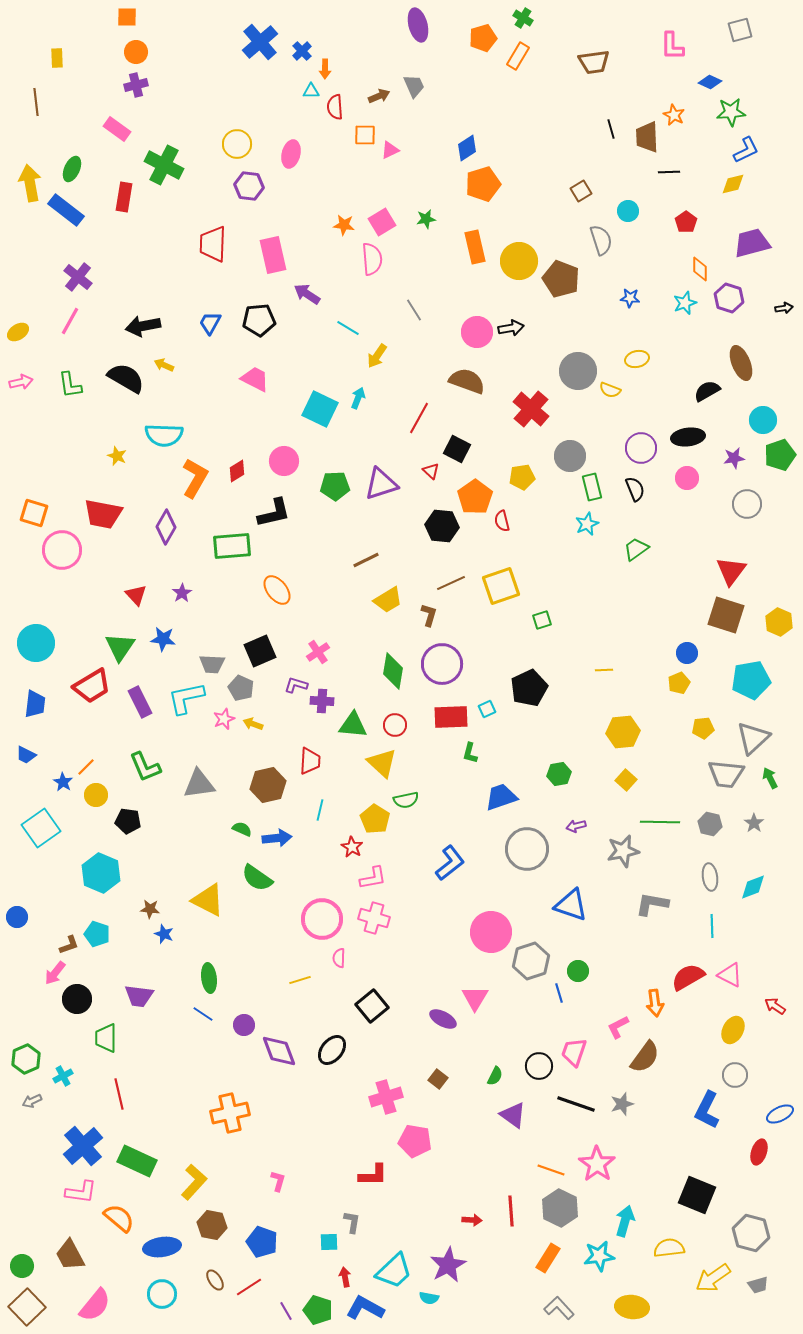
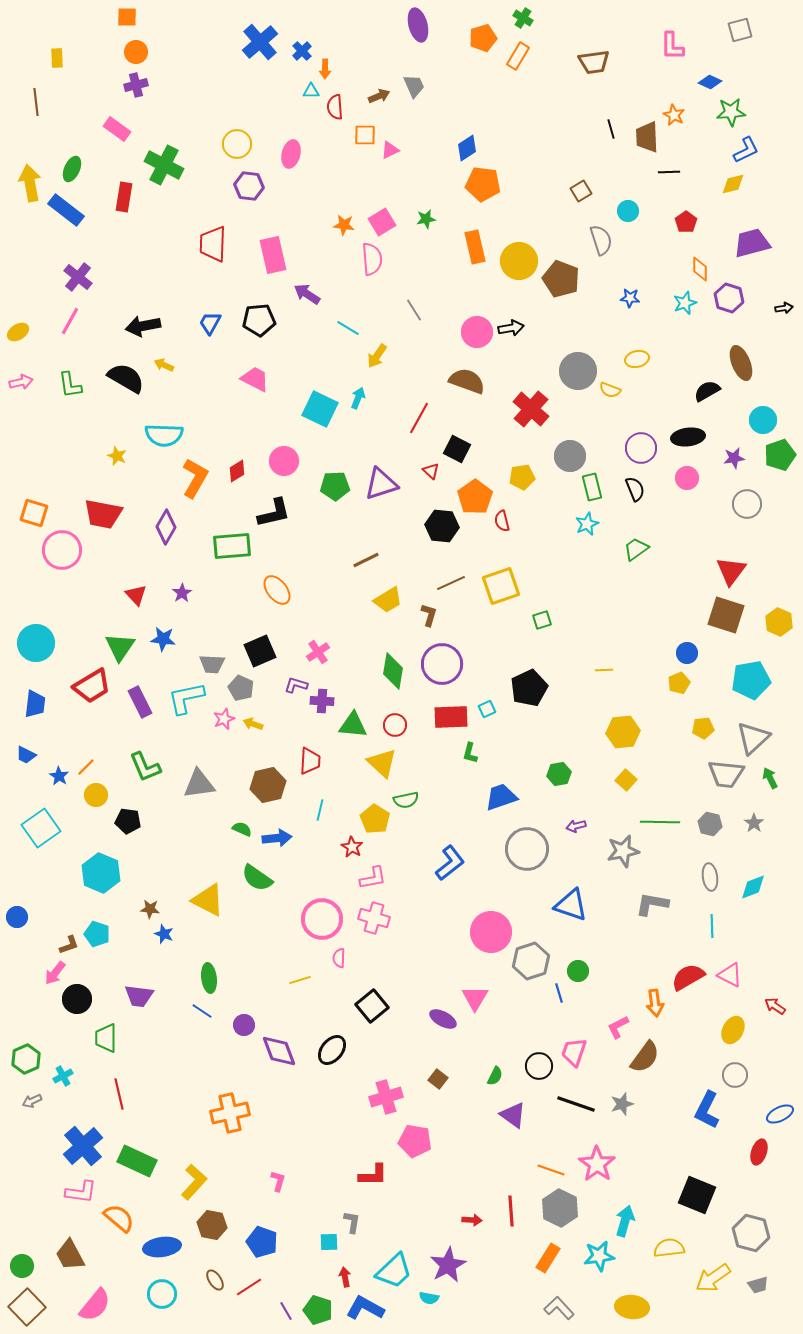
orange pentagon at (483, 184): rotated 24 degrees clockwise
blue star at (63, 782): moved 4 px left, 6 px up
blue line at (203, 1014): moved 1 px left, 3 px up
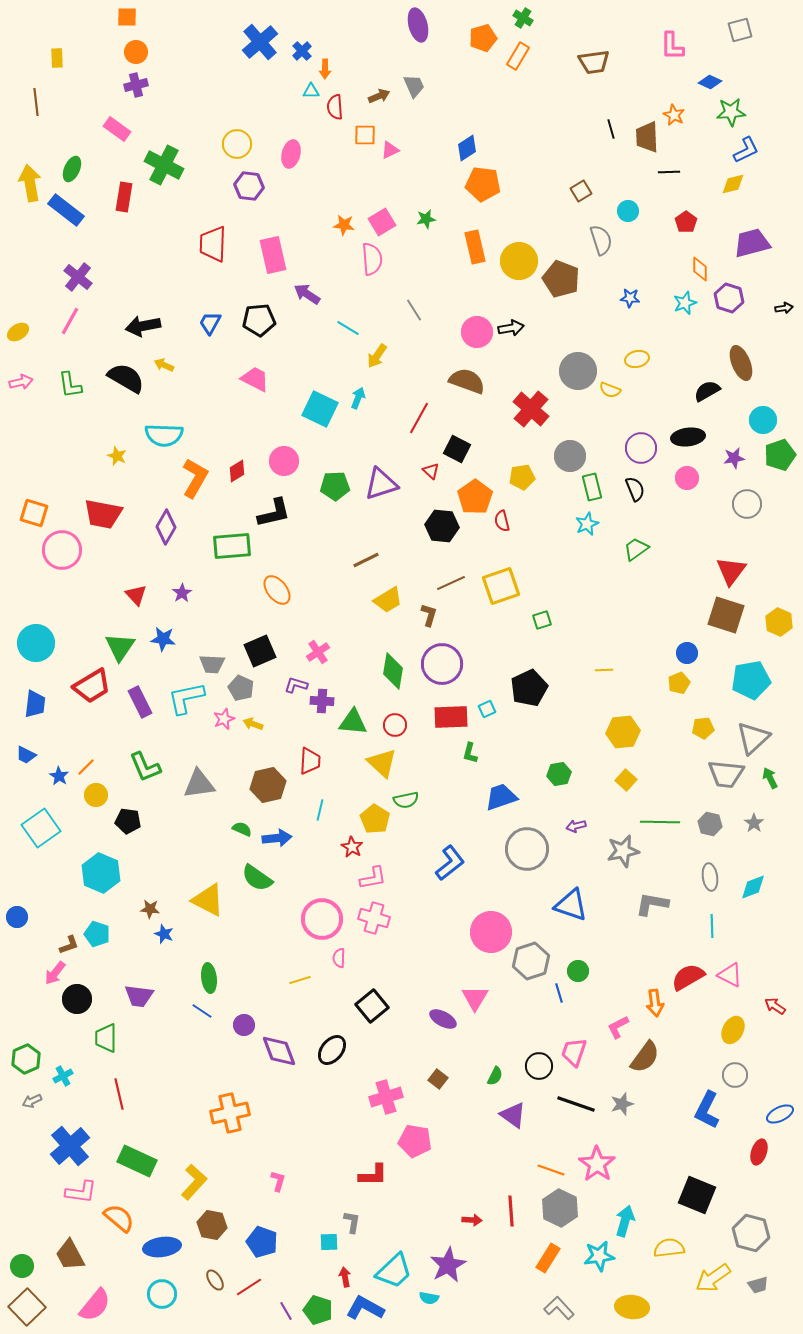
green triangle at (353, 725): moved 3 px up
blue cross at (83, 1146): moved 13 px left
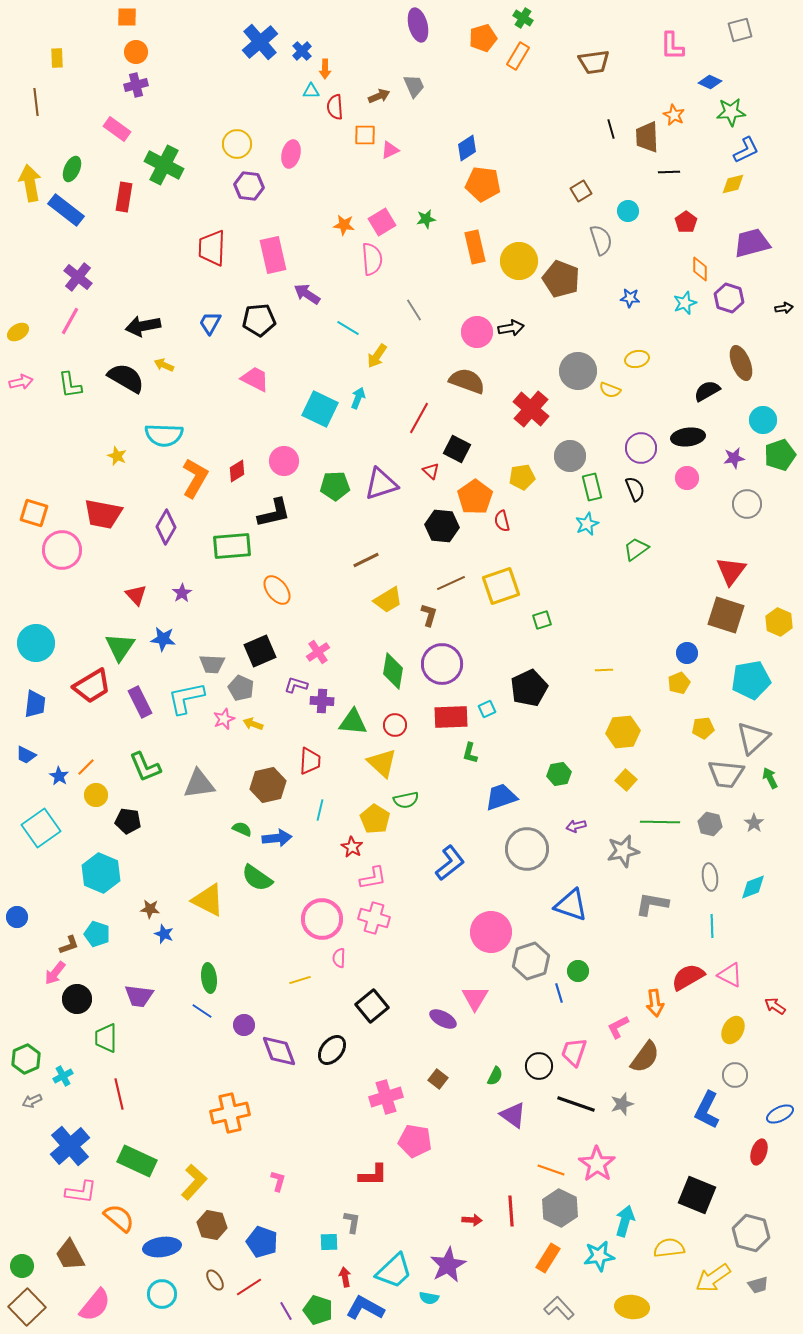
red trapezoid at (213, 244): moved 1 px left, 4 px down
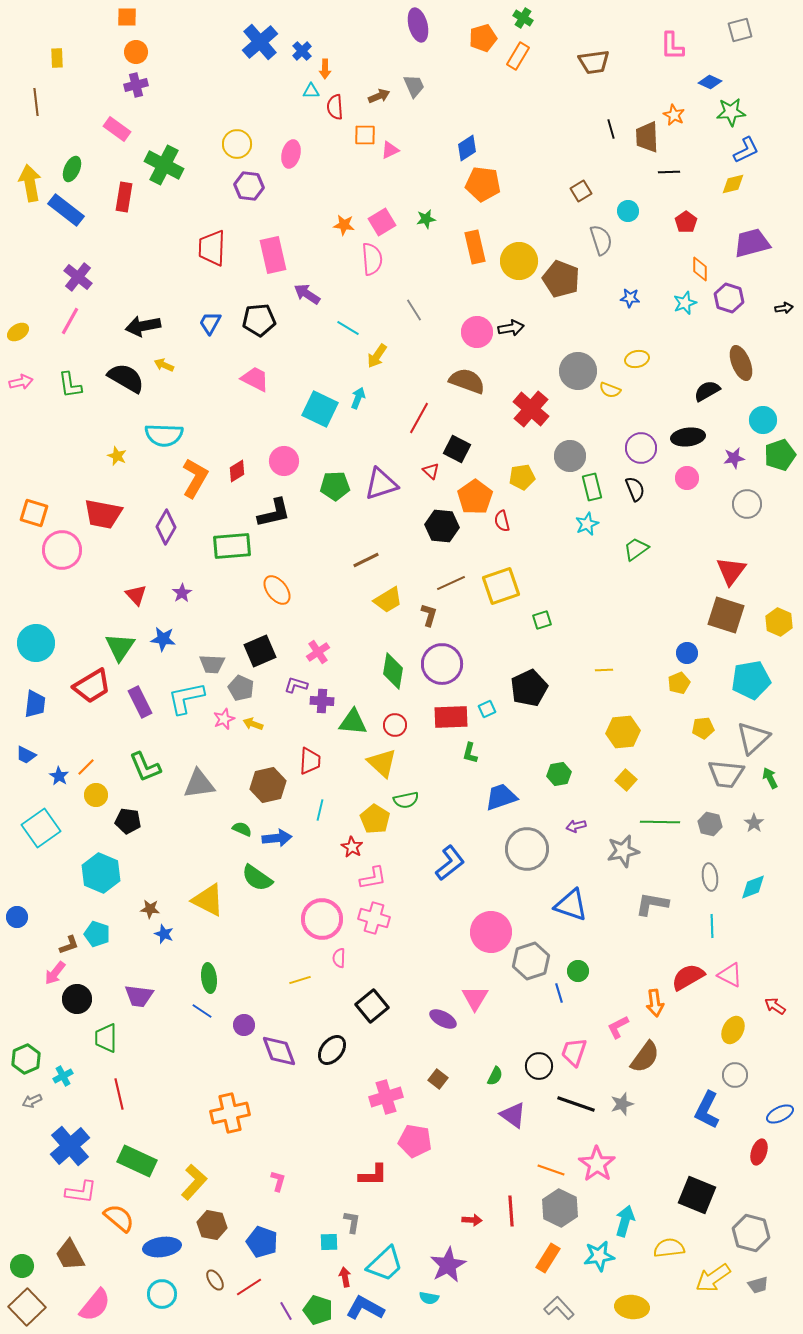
cyan trapezoid at (394, 1271): moved 9 px left, 7 px up
